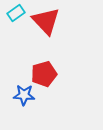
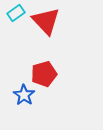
blue star: rotated 30 degrees clockwise
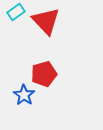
cyan rectangle: moved 1 px up
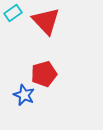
cyan rectangle: moved 3 px left, 1 px down
blue star: rotated 10 degrees counterclockwise
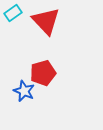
red pentagon: moved 1 px left, 1 px up
blue star: moved 4 px up
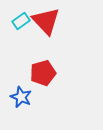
cyan rectangle: moved 8 px right, 8 px down
blue star: moved 3 px left, 6 px down
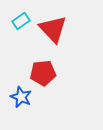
red triangle: moved 7 px right, 8 px down
red pentagon: rotated 10 degrees clockwise
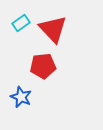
cyan rectangle: moved 2 px down
red pentagon: moved 7 px up
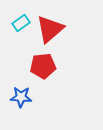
red triangle: moved 3 px left; rotated 32 degrees clockwise
blue star: rotated 20 degrees counterclockwise
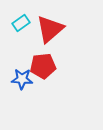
blue star: moved 1 px right, 18 px up
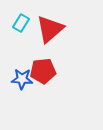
cyan rectangle: rotated 24 degrees counterclockwise
red pentagon: moved 5 px down
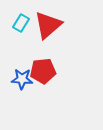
red triangle: moved 2 px left, 4 px up
